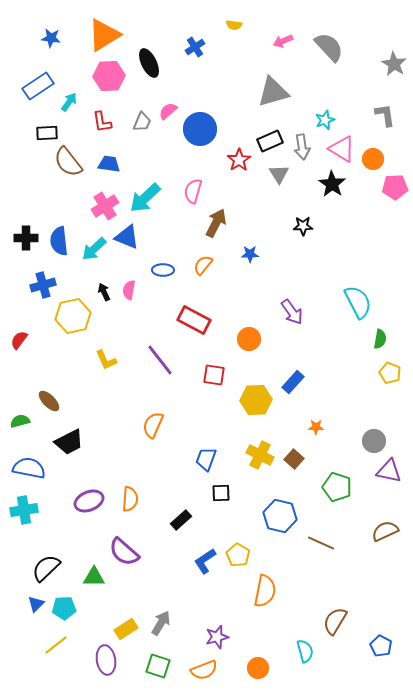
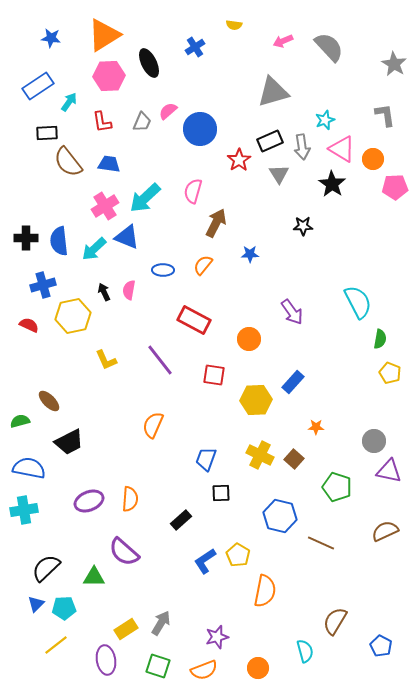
red semicircle at (19, 340): moved 10 px right, 15 px up; rotated 78 degrees clockwise
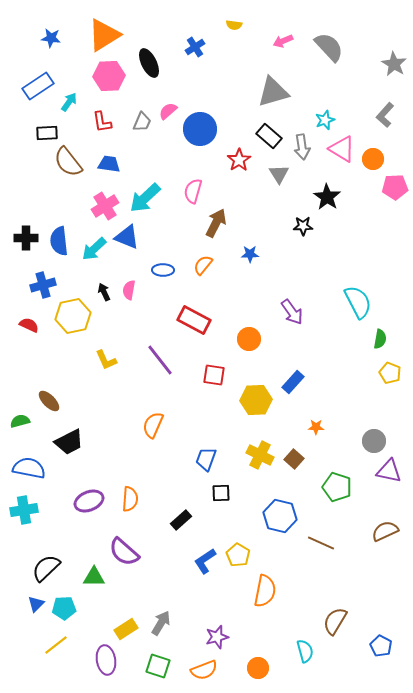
gray L-shape at (385, 115): rotated 130 degrees counterclockwise
black rectangle at (270, 141): moved 1 px left, 5 px up; rotated 65 degrees clockwise
black star at (332, 184): moved 5 px left, 13 px down
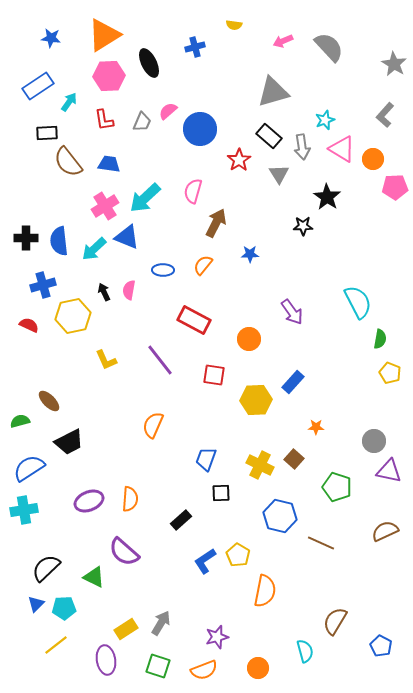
blue cross at (195, 47): rotated 18 degrees clockwise
red L-shape at (102, 122): moved 2 px right, 2 px up
yellow cross at (260, 455): moved 10 px down
blue semicircle at (29, 468): rotated 44 degrees counterclockwise
green triangle at (94, 577): rotated 25 degrees clockwise
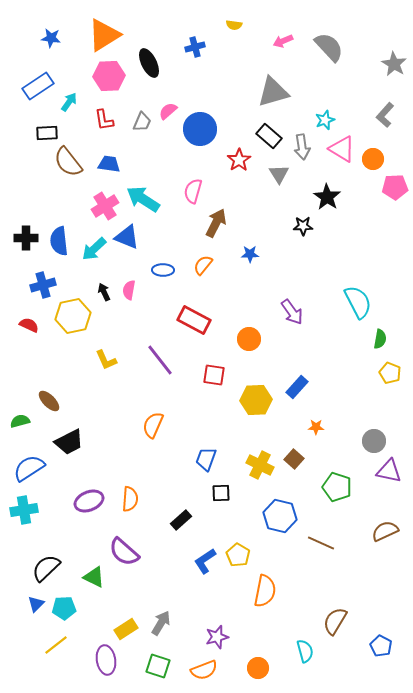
cyan arrow at (145, 198): moved 2 px left, 1 px down; rotated 76 degrees clockwise
blue rectangle at (293, 382): moved 4 px right, 5 px down
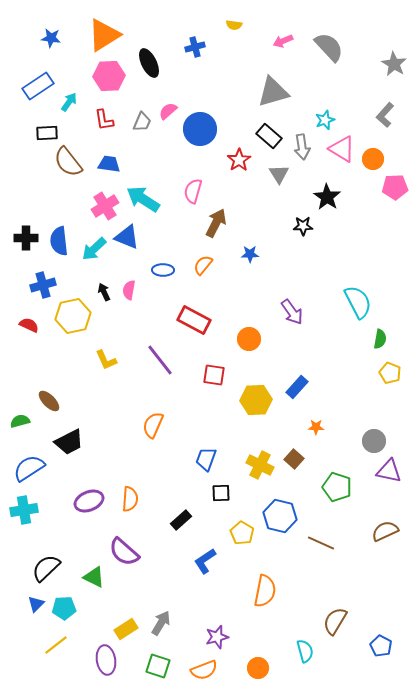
yellow pentagon at (238, 555): moved 4 px right, 22 px up
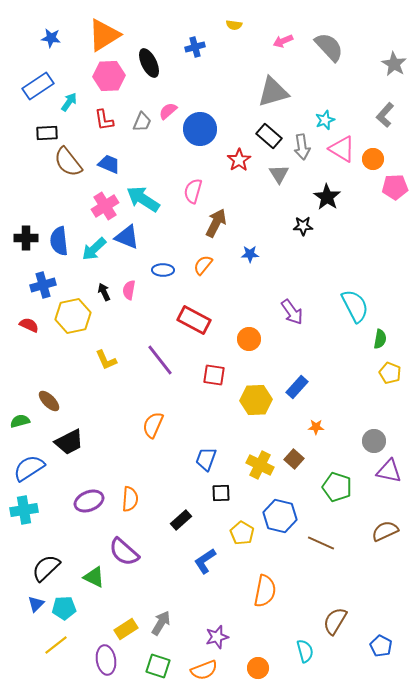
blue trapezoid at (109, 164): rotated 15 degrees clockwise
cyan semicircle at (358, 302): moved 3 px left, 4 px down
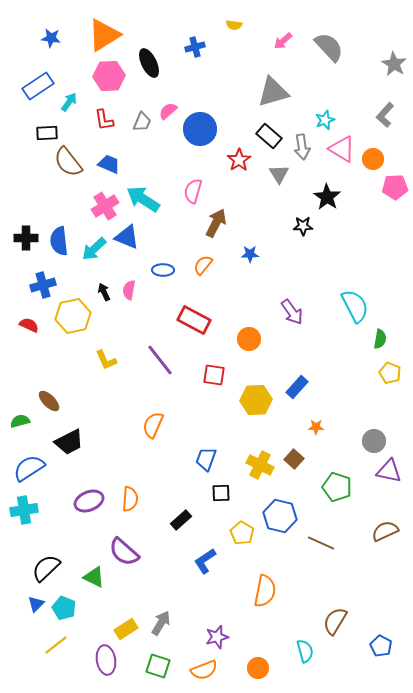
pink arrow at (283, 41): rotated 18 degrees counterclockwise
cyan pentagon at (64, 608): rotated 25 degrees clockwise
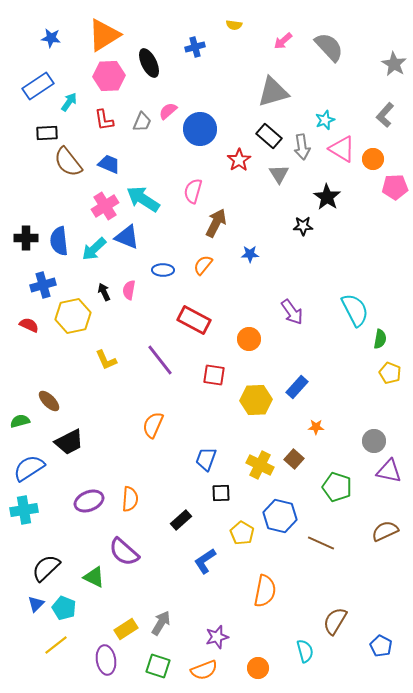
cyan semicircle at (355, 306): moved 4 px down
